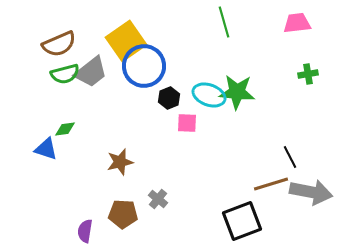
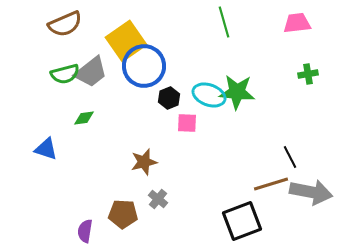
brown semicircle: moved 6 px right, 20 px up
green diamond: moved 19 px right, 11 px up
brown star: moved 24 px right
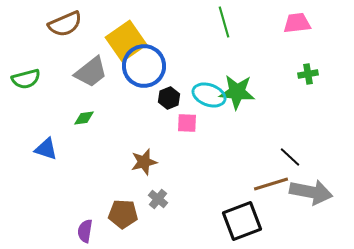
green semicircle: moved 39 px left, 5 px down
black line: rotated 20 degrees counterclockwise
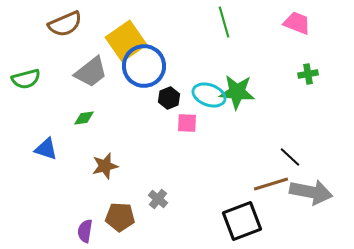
pink trapezoid: rotated 28 degrees clockwise
brown star: moved 39 px left, 4 px down
brown pentagon: moved 3 px left, 3 px down
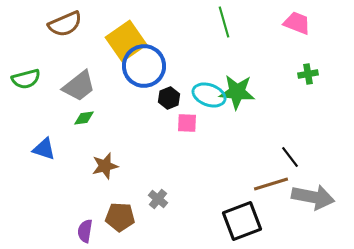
gray trapezoid: moved 12 px left, 14 px down
blue triangle: moved 2 px left
black line: rotated 10 degrees clockwise
gray arrow: moved 2 px right, 5 px down
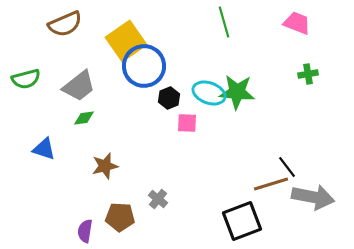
cyan ellipse: moved 2 px up
black line: moved 3 px left, 10 px down
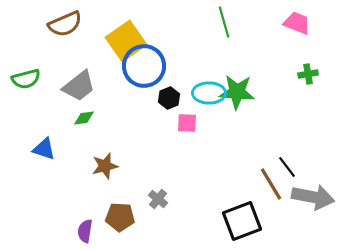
cyan ellipse: rotated 20 degrees counterclockwise
brown line: rotated 76 degrees clockwise
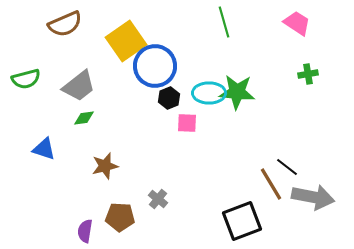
pink trapezoid: rotated 12 degrees clockwise
blue circle: moved 11 px right
black line: rotated 15 degrees counterclockwise
